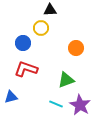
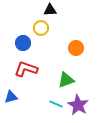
purple star: moved 2 px left
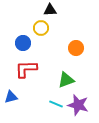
red L-shape: rotated 20 degrees counterclockwise
purple star: rotated 15 degrees counterclockwise
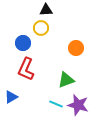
black triangle: moved 4 px left
red L-shape: rotated 65 degrees counterclockwise
blue triangle: rotated 16 degrees counterclockwise
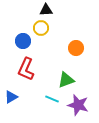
blue circle: moved 2 px up
cyan line: moved 4 px left, 5 px up
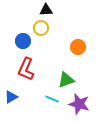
orange circle: moved 2 px right, 1 px up
purple star: moved 1 px right, 1 px up
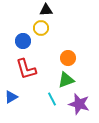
orange circle: moved 10 px left, 11 px down
red L-shape: rotated 40 degrees counterclockwise
cyan line: rotated 40 degrees clockwise
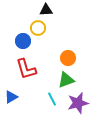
yellow circle: moved 3 px left
purple star: moved 1 px left, 1 px up; rotated 30 degrees counterclockwise
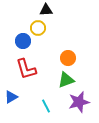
cyan line: moved 6 px left, 7 px down
purple star: moved 1 px right, 1 px up
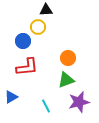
yellow circle: moved 1 px up
red L-shape: moved 1 px right, 2 px up; rotated 80 degrees counterclockwise
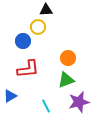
red L-shape: moved 1 px right, 2 px down
blue triangle: moved 1 px left, 1 px up
